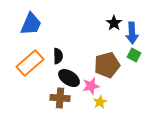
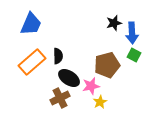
black star: rotated 21 degrees clockwise
orange rectangle: moved 2 px right, 1 px up
brown cross: rotated 30 degrees counterclockwise
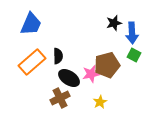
pink star: moved 12 px up
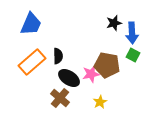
green square: moved 1 px left
brown pentagon: rotated 25 degrees clockwise
brown cross: rotated 24 degrees counterclockwise
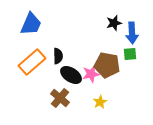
green square: moved 3 px left, 1 px up; rotated 32 degrees counterclockwise
black ellipse: moved 2 px right, 3 px up
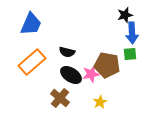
black star: moved 11 px right, 8 px up
black semicircle: moved 9 px right, 4 px up; rotated 105 degrees clockwise
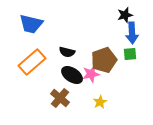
blue trapezoid: rotated 80 degrees clockwise
brown pentagon: moved 3 px left, 5 px up; rotated 30 degrees counterclockwise
black ellipse: moved 1 px right
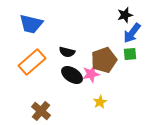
blue arrow: rotated 40 degrees clockwise
brown cross: moved 19 px left, 13 px down
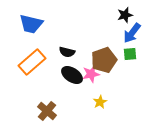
brown cross: moved 6 px right
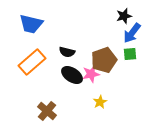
black star: moved 1 px left, 1 px down
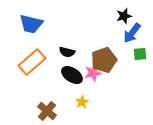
green square: moved 10 px right
pink star: moved 2 px right, 1 px up
yellow star: moved 18 px left
